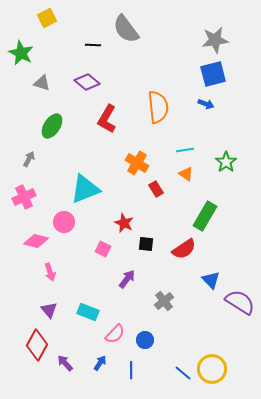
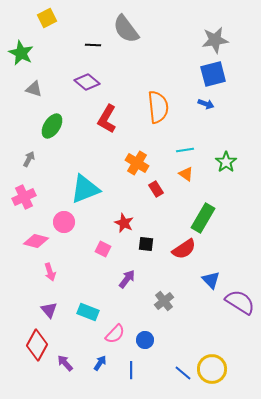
gray triangle at (42, 83): moved 8 px left, 6 px down
green rectangle at (205, 216): moved 2 px left, 2 px down
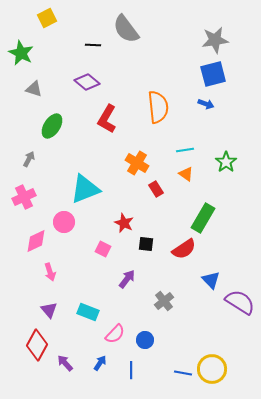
pink diamond at (36, 241): rotated 40 degrees counterclockwise
blue line at (183, 373): rotated 30 degrees counterclockwise
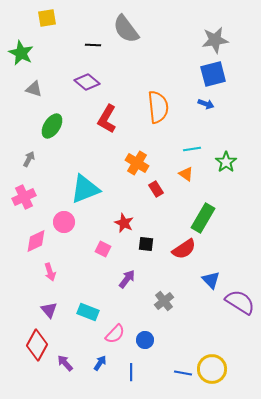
yellow square at (47, 18): rotated 18 degrees clockwise
cyan line at (185, 150): moved 7 px right, 1 px up
blue line at (131, 370): moved 2 px down
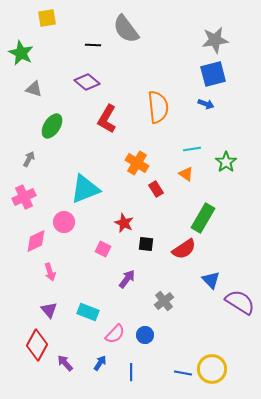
blue circle at (145, 340): moved 5 px up
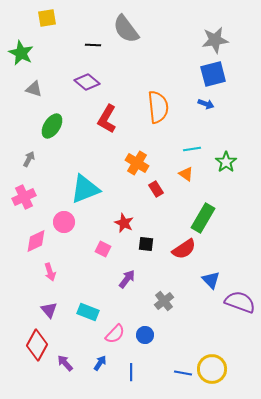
purple semicircle at (240, 302): rotated 12 degrees counterclockwise
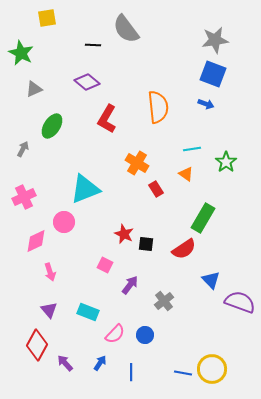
blue square at (213, 74): rotated 36 degrees clockwise
gray triangle at (34, 89): rotated 42 degrees counterclockwise
gray arrow at (29, 159): moved 6 px left, 10 px up
red star at (124, 223): moved 11 px down
pink square at (103, 249): moved 2 px right, 16 px down
purple arrow at (127, 279): moved 3 px right, 6 px down
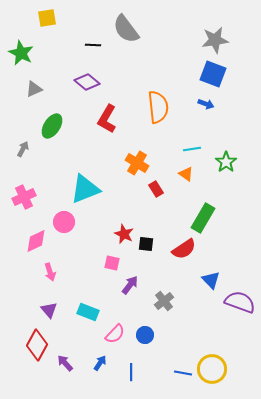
pink square at (105, 265): moved 7 px right, 2 px up; rotated 14 degrees counterclockwise
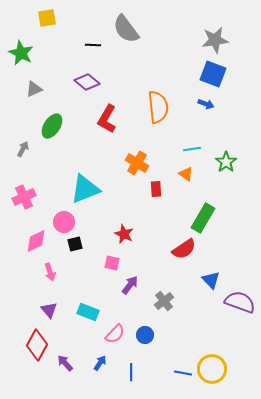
red rectangle at (156, 189): rotated 28 degrees clockwise
black square at (146, 244): moved 71 px left; rotated 21 degrees counterclockwise
